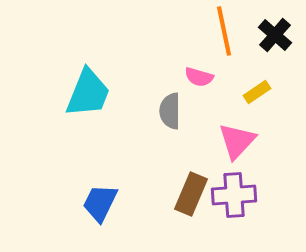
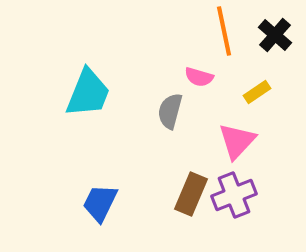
gray semicircle: rotated 15 degrees clockwise
purple cross: rotated 18 degrees counterclockwise
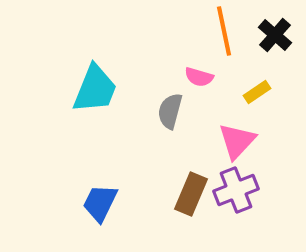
cyan trapezoid: moved 7 px right, 4 px up
purple cross: moved 2 px right, 5 px up
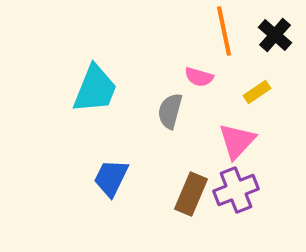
blue trapezoid: moved 11 px right, 25 px up
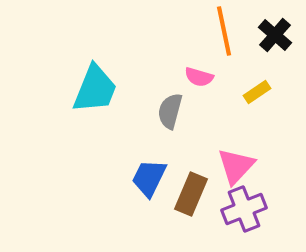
pink triangle: moved 1 px left, 25 px down
blue trapezoid: moved 38 px right
purple cross: moved 8 px right, 19 px down
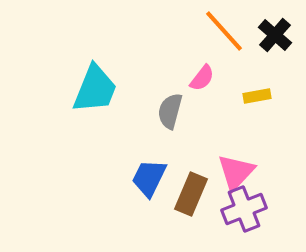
orange line: rotated 30 degrees counterclockwise
pink semicircle: moved 3 px right, 1 px down; rotated 68 degrees counterclockwise
yellow rectangle: moved 4 px down; rotated 24 degrees clockwise
pink triangle: moved 6 px down
